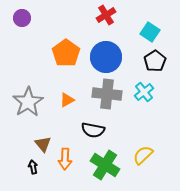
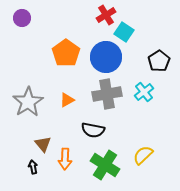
cyan square: moved 26 px left
black pentagon: moved 4 px right
gray cross: rotated 16 degrees counterclockwise
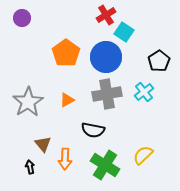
black arrow: moved 3 px left
